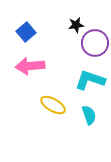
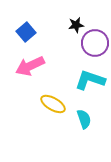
pink arrow: rotated 20 degrees counterclockwise
yellow ellipse: moved 1 px up
cyan semicircle: moved 5 px left, 4 px down
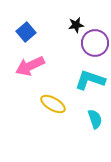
cyan semicircle: moved 11 px right
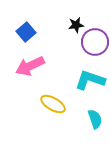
purple circle: moved 1 px up
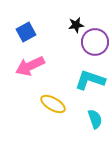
blue square: rotated 12 degrees clockwise
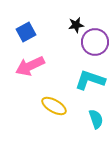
yellow ellipse: moved 1 px right, 2 px down
cyan semicircle: moved 1 px right
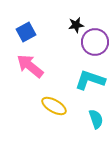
pink arrow: rotated 64 degrees clockwise
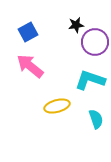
blue square: moved 2 px right
yellow ellipse: moved 3 px right; rotated 45 degrees counterclockwise
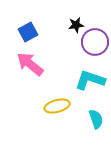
pink arrow: moved 2 px up
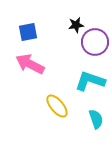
blue square: rotated 18 degrees clockwise
pink arrow: rotated 12 degrees counterclockwise
cyan L-shape: moved 1 px down
yellow ellipse: rotated 65 degrees clockwise
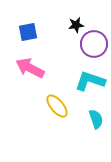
purple circle: moved 1 px left, 2 px down
pink arrow: moved 4 px down
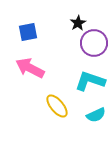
black star: moved 2 px right, 2 px up; rotated 21 degrees counterclockwise
purple circle: moved 1 px up
cyan semicircle: moved 4 px up; rotated 84 degrees clockwise
